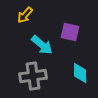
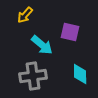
cyan diamond: moved 1 px down
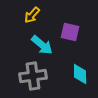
yellow arrow: moved 7 px right
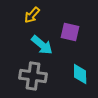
gray cross: rotated 16 degrees clockwise
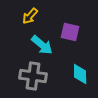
yellow arrow: moved 2 px left, 1 px down
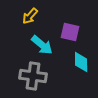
cyan diamond: moved 1 px right, 12 px up
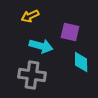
yellow arrow: rotated 24 degrees clockwise
cyan arrow: moved 1 px left, 1 px down; rotated 25 degrees counterclockwise
gray cross: moved 1 px left, 1 px up
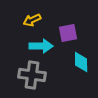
yellow arrow: moved 2 px right, 4 px down
purple square: moved 2 px left, 1 px down; rotated 24 degrees counterclockwise
cyan arrow: rotated 15 degrees counterclockwise
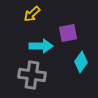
yellow arrow: moved 6 px up; rotated 18 degrees counterclockwise
cyan diamond: rotated 35 degrees clockwise
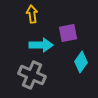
yellow arrow: rotated 126 degrees clockwise
cyan arrow: moved 1 px up
gray cross: rotated 16 degrees clockwise
